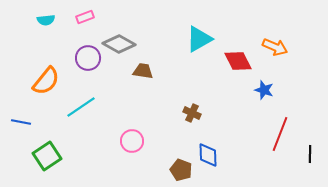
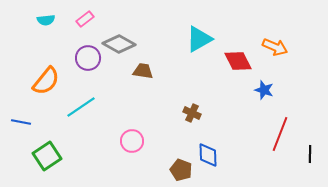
pink rectangle: moved 2 px down; rotated 18 degrees counterclockwise
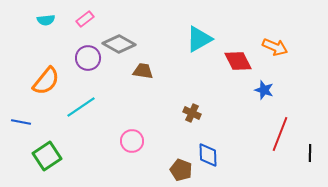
black line: moved 1 px up
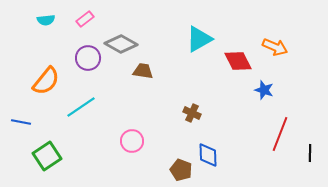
gray diamond: moved 2 px right
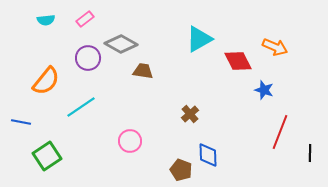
brown cross: moved 2 px left, 1 px down; rotated 24 degrees clockwise
red line: moved 2 px up
pink circle: moved 2 px left
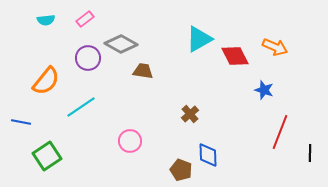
red diamond: moved 3 px left, 5 px up
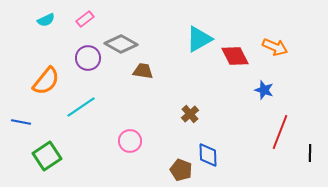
cyan semicircle: rotated 18 degrees counterclockwise
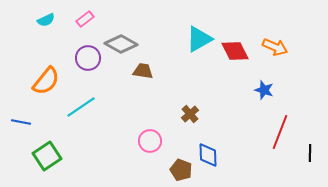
red diamond: moved 5 px up
pink circle: moved 20 px right
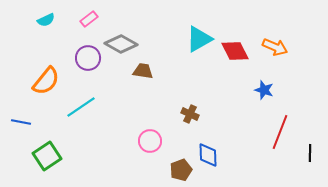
pink rectangle: moved 4 px right
brown cross: rotated 24 degrees counterclockwise
brown pentagon: rotated 30 degrees clockwise
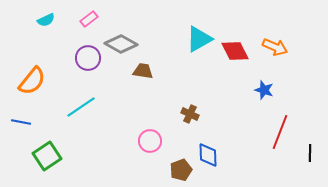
orange semicircle: moved 14 px left
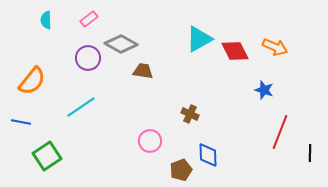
cyan semicircle: rotated 114 degrees clockwise
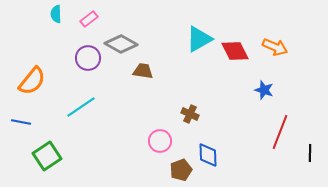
cyan semicircle: moved 10 px right, 6 px up
pink circle: moved 10 px right
